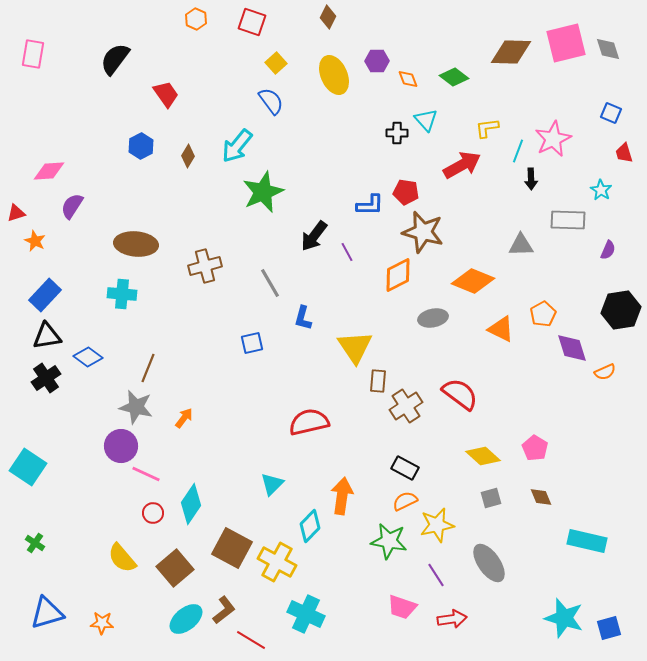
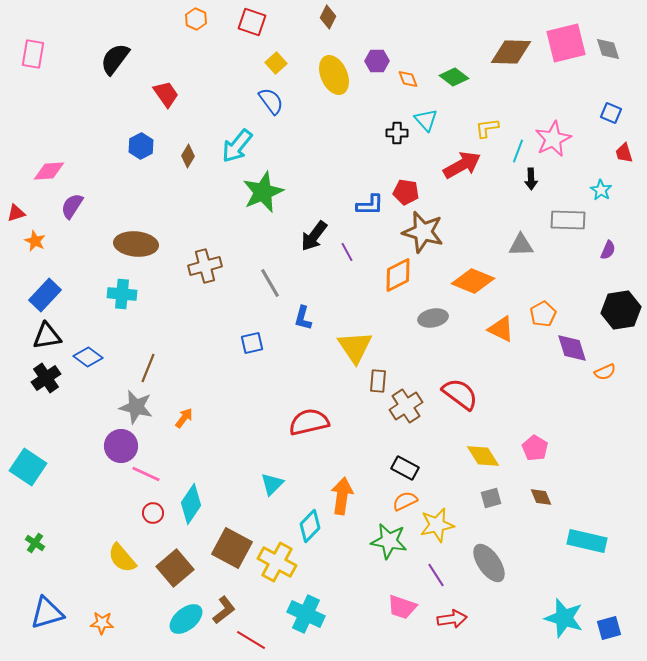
yellow diamond at (483, 456): rotated 16 degrees clockwise
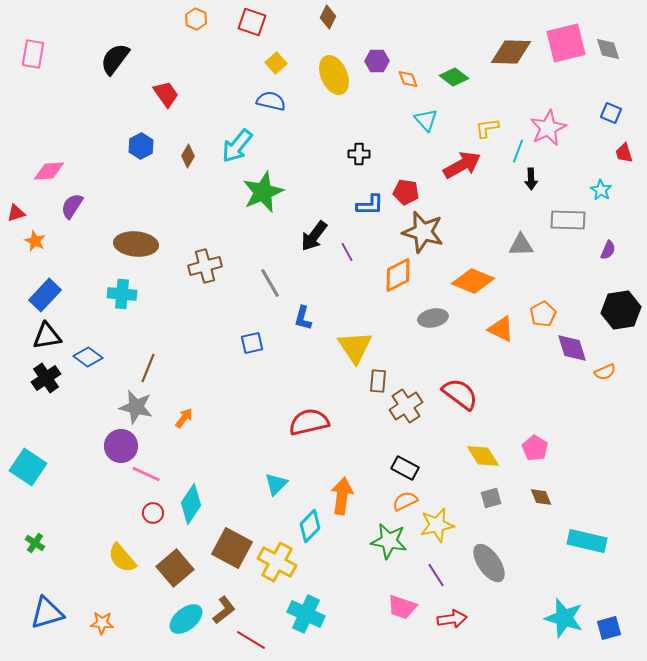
blue semicircle at (271, 101): rotated 40 degrees counterclockwise
black cross at (397, 133): moved 38 px left, 21 px down
pink star at (553, 139): moved 5 px left, 11 px up
cyan triangle at (272, 484): moved 4 px right
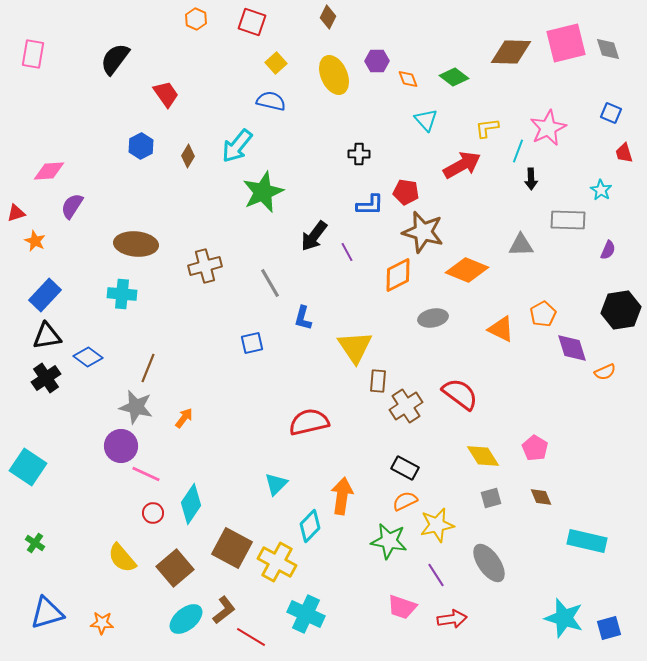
orange diamond at (473, 281): moved 6 px left, 11 px up
red line at (251, 640): moved 3 px up
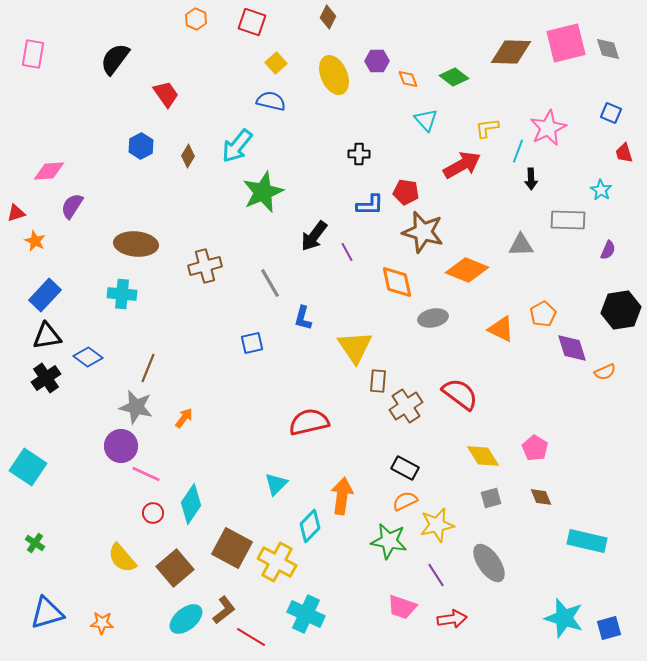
orange diamond at (398, 275): moved 1 px left, 7 px down; rotated 75 degrees counterclockwise
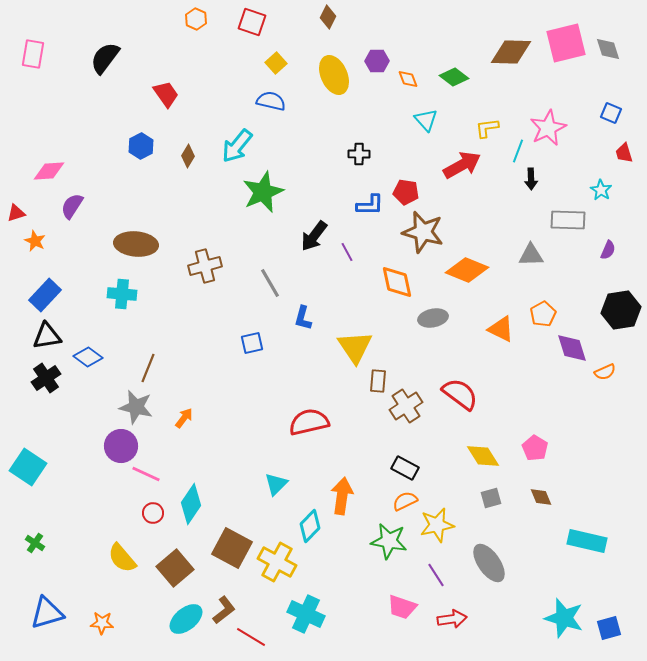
black semicircle at (115, 59): moved 10 px left, 1 px up
gray triangle at (521, 245): moved 10 px right, 10 px down
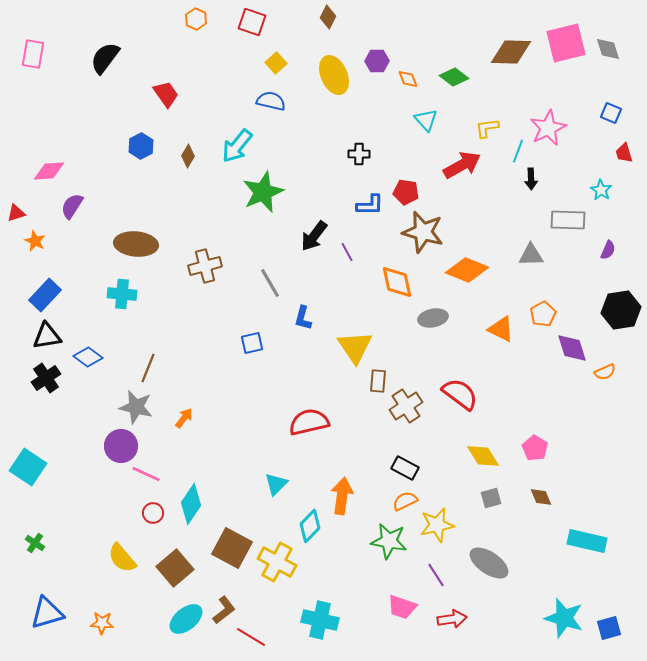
gray ellipse at (489, 563): rotated 21 degrees counterclockwise
cyan cross at (306, 614): moved 14 px right, 6 px down; rotated 12 degrees counterclockwise
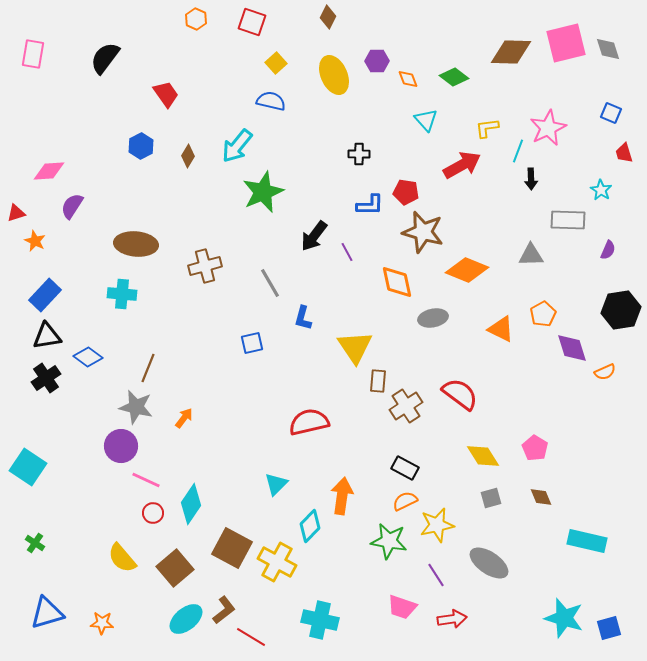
pink line at (146, 474): moved 6 px down
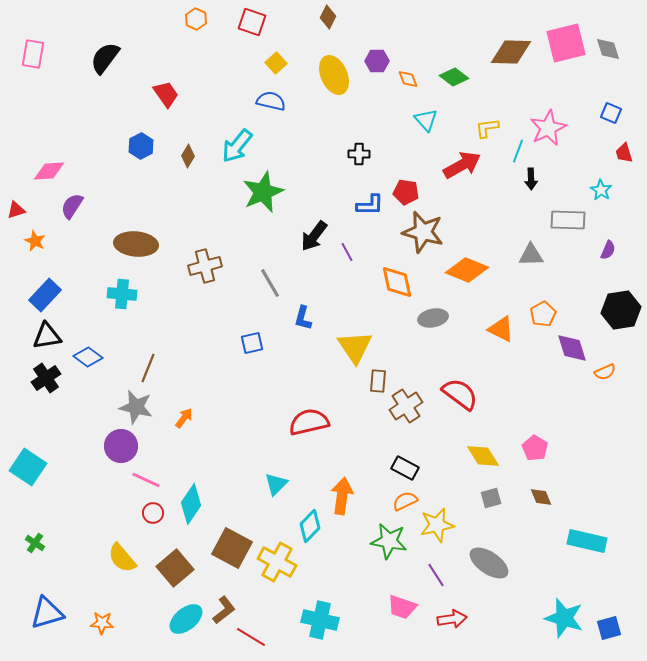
red triangle at (16, 213): moved 3 px up
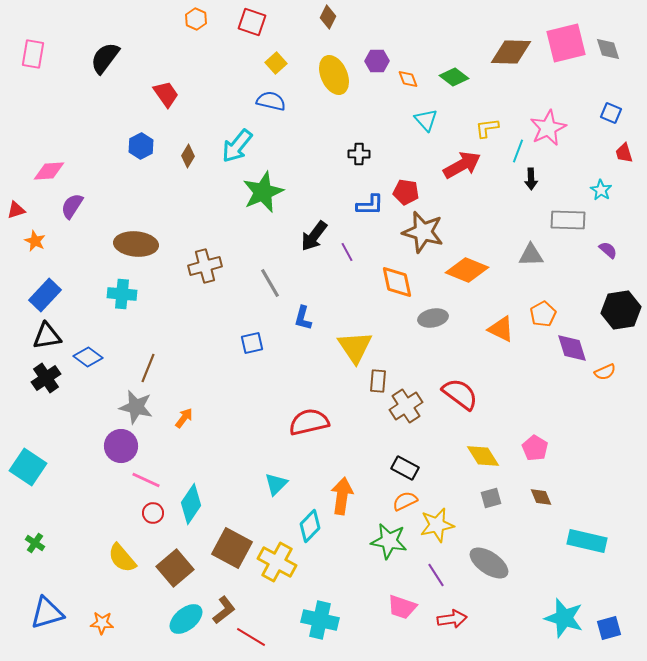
purple semicircle at (608, 250): rotated 72 degrees counterclockwise
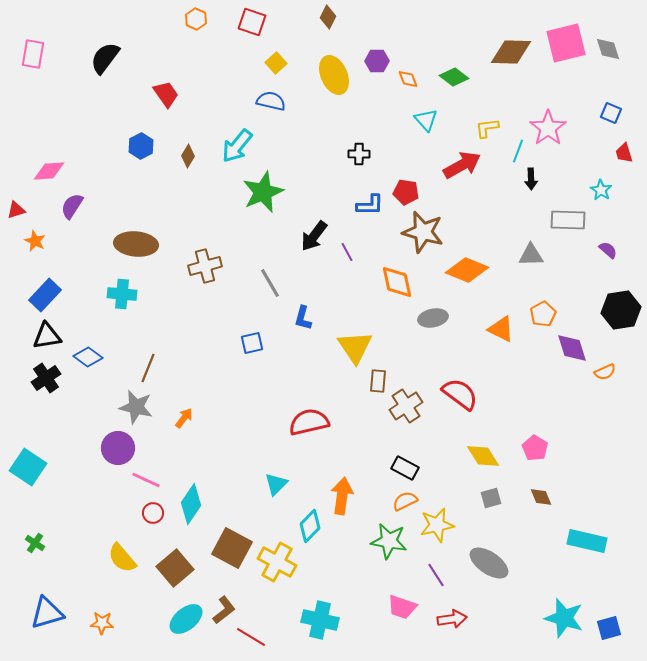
pink star at (548, 128): rotated 9 degrees counterclockwise
purple circle at (121, 446): moved 3 px left, 2 px down
